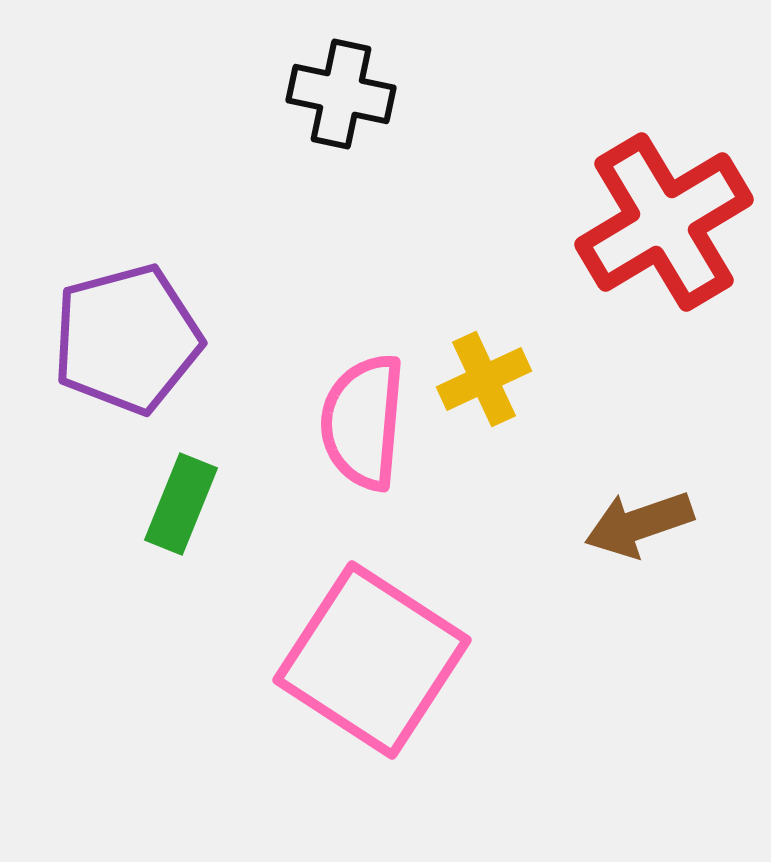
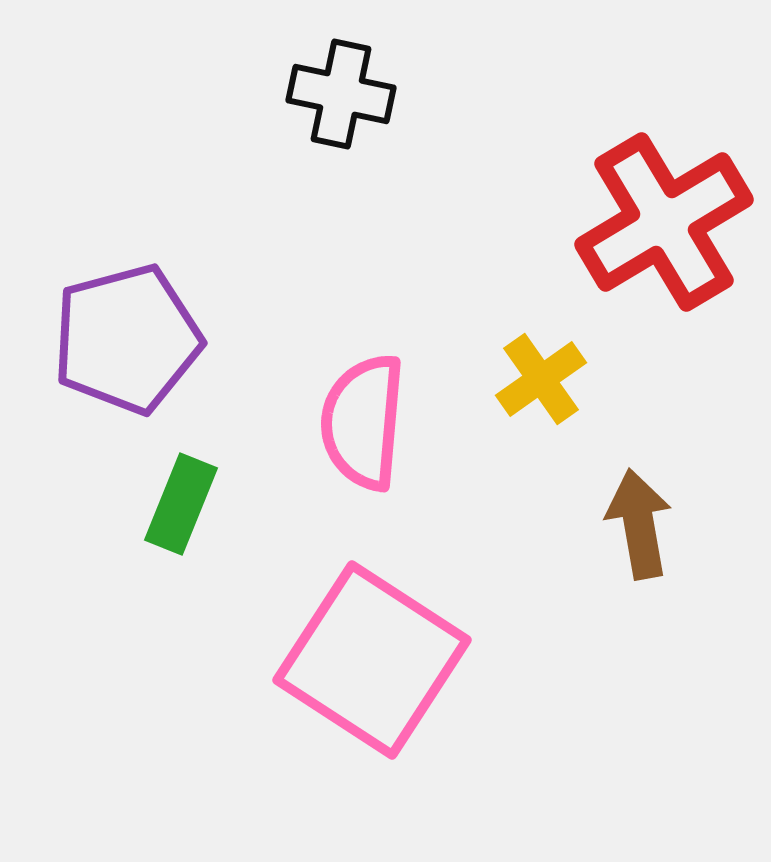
yellow cross: moved 57 px right; rotated 10 degrees counterclockwise
brown arrow: rotated 99 degrees clockwise
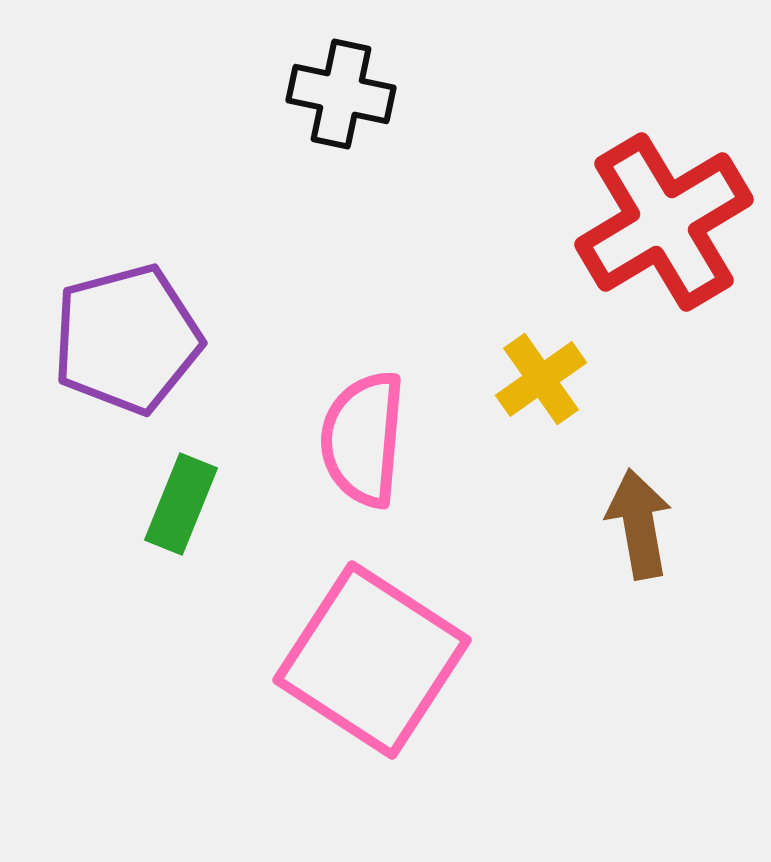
pink semicircle: moved 17 px down
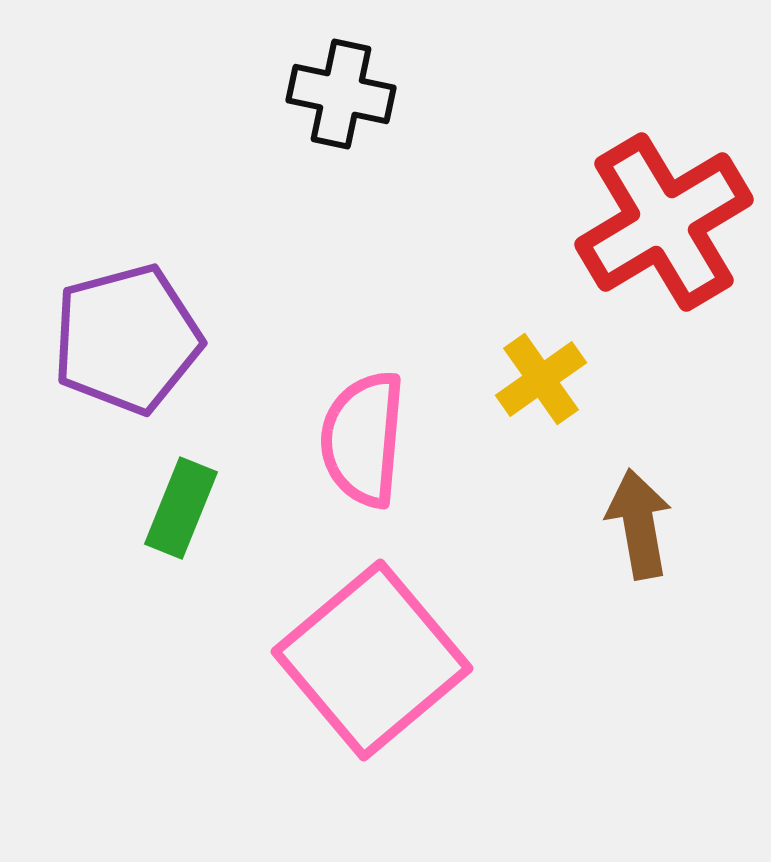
green rectangle: moved 4 px down
pink square: rotated 17 degrees clockwise
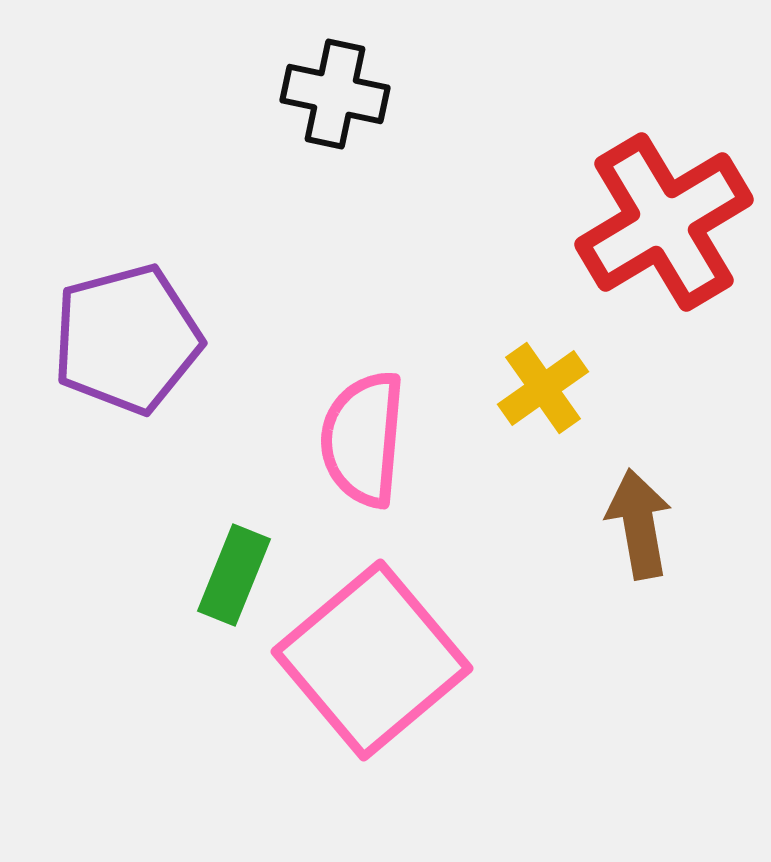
black cross: moved 6 px left
yellow cross: moved 2 px right, 9 px down
green rectangle: moved 53 px right, 67 px down
